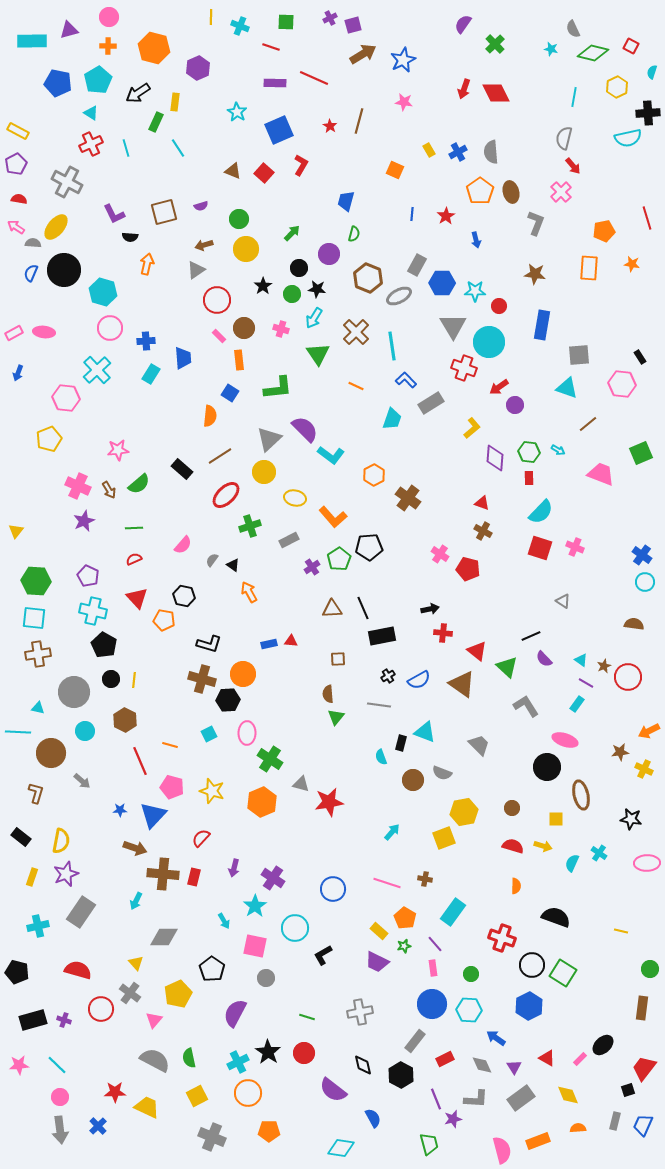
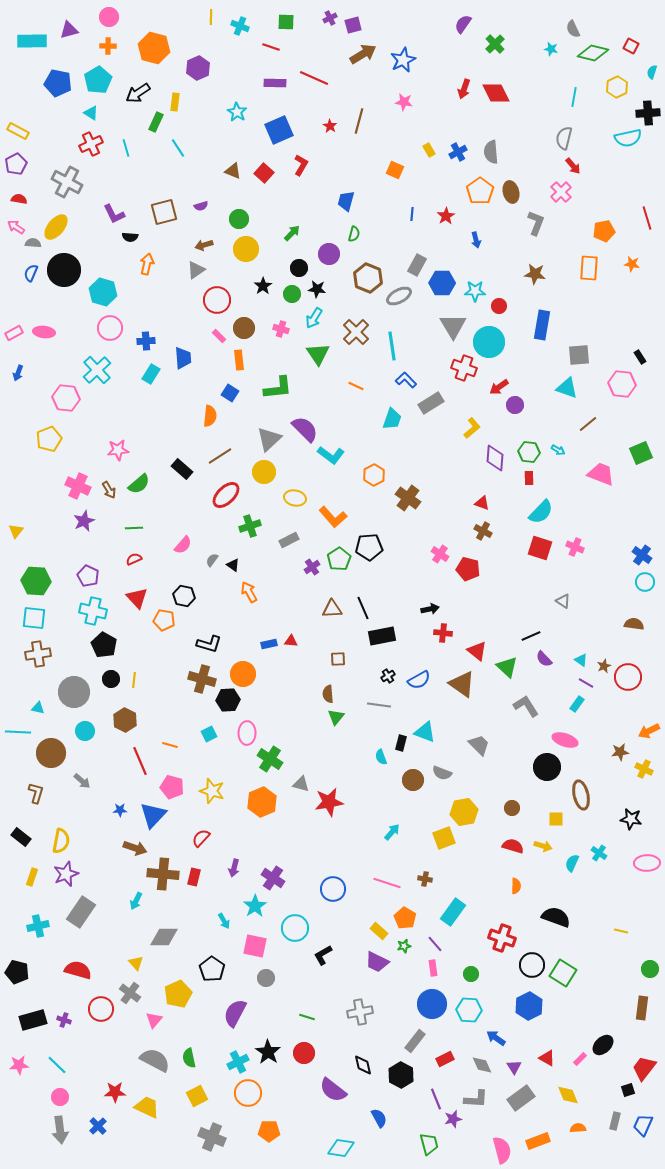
blue semicircle at (373, 1118): moved 6 px right
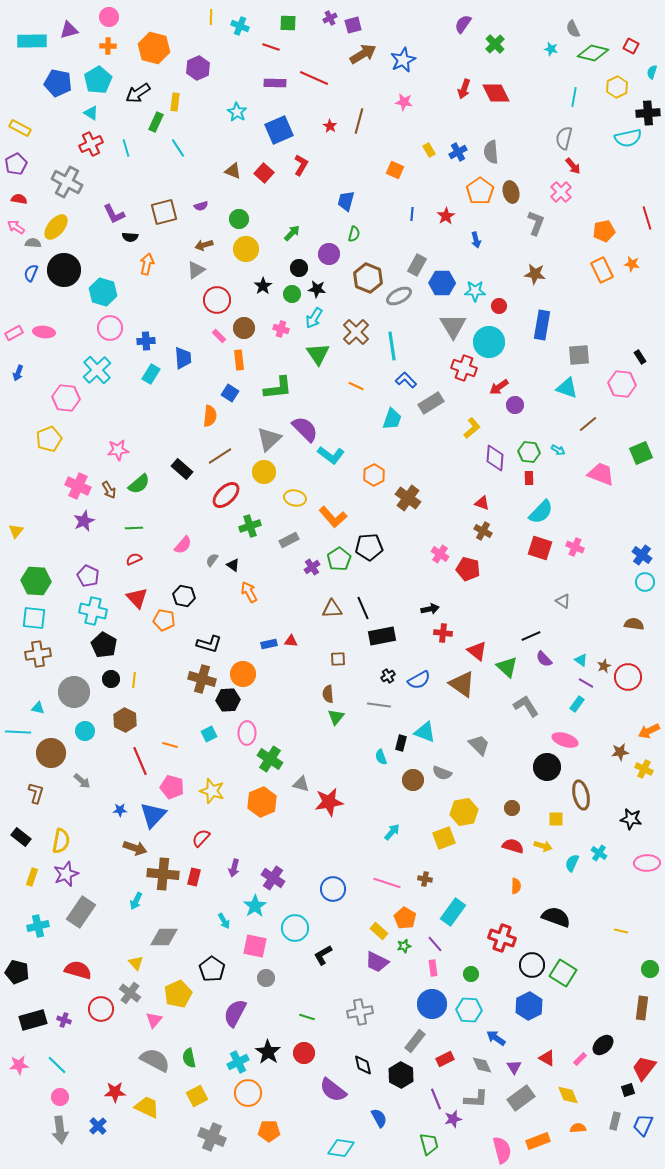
green square at (286, 22): moved 2 px right, 1 px down
yellow rectangle at (18, 131): moved 2 px right, 3 px up
orange rectangle at (589, 268): moved 13 px right, 2 px down; rotated 30 degrees counterclockwise
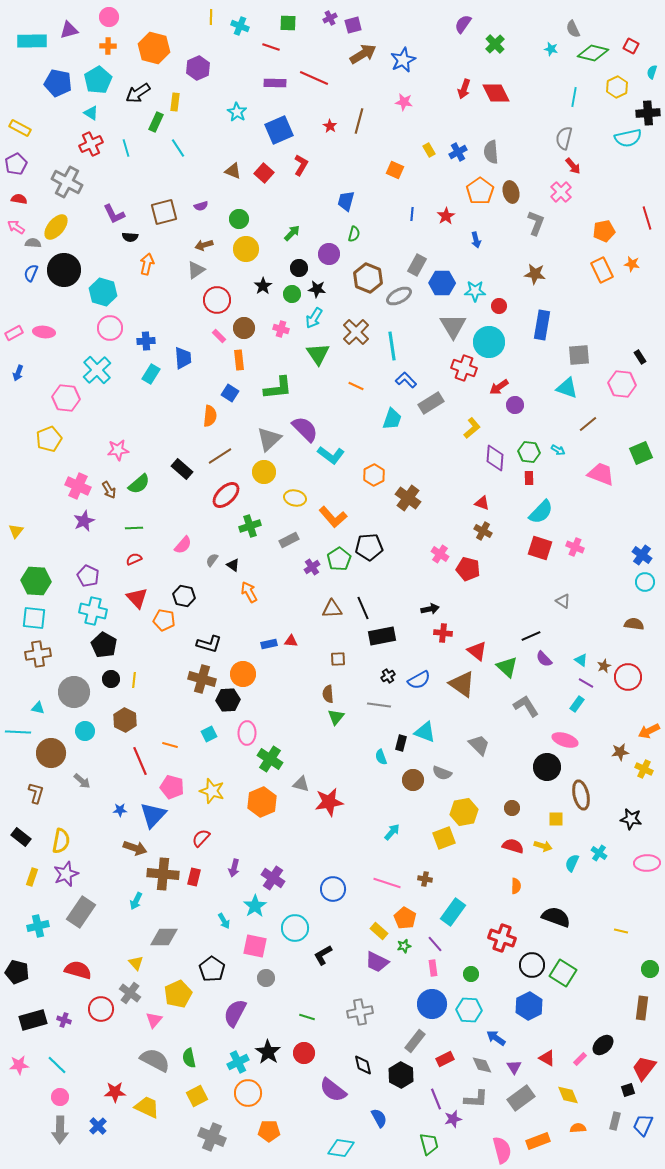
gray arrow at (60, 1130): rotated 8 degrees clockwise
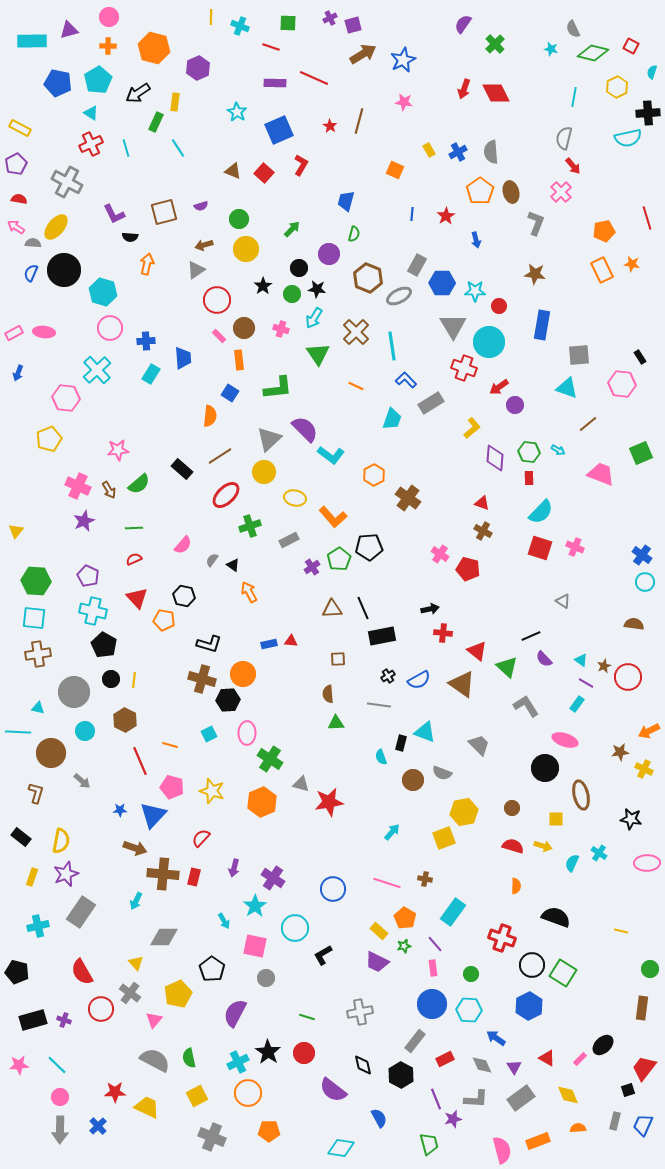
green arrow at (292, 233): moved 4 px up
green triangle at (336, 717): moved 6 px down; rotated 48 degrees clockwise
black circle at (547, 767): moved 2 px left, 1 px down
red semicircle at (78, 970): moved 4 px right, 2 px down; rotated 136 degrees counterclockwise
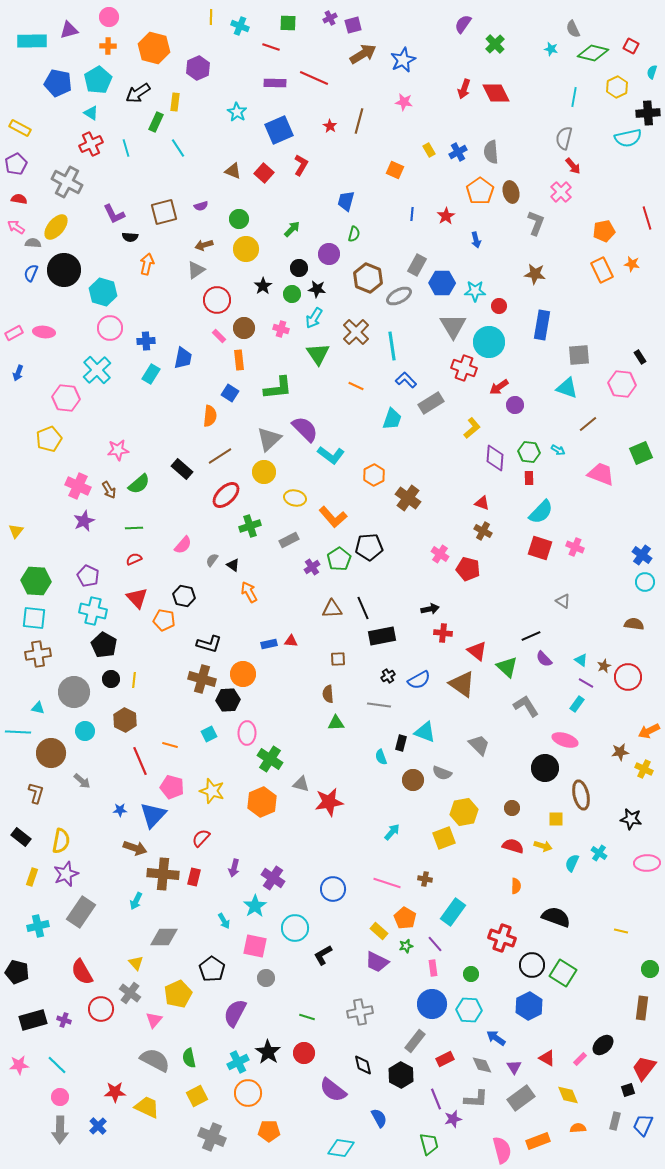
blue trapezoid at (183, 358): rotated 15 degrees clockwise
green star at (404, 946): moved 2 px right
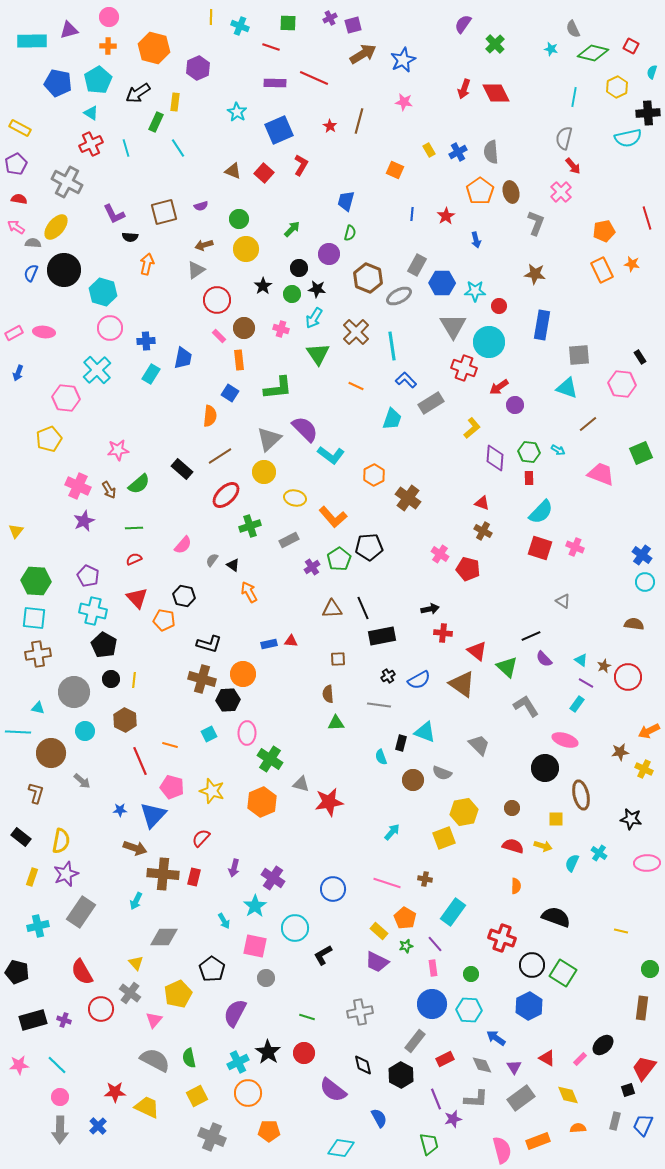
green semicircle at (354, 234): moved 4 px left, 1 px up
